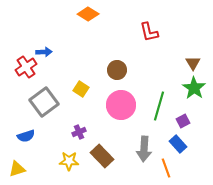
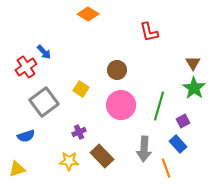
blue arrow: rotated 49 degrees clockwise
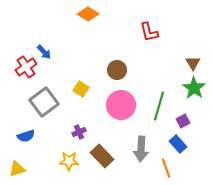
gray arrow: moved 3 px left
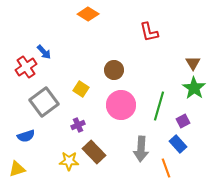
brown circle: moved 3 px left
purple cross: moved 1 px left, 7 px up
brown rectangle: moved 8 px left, 4 px up
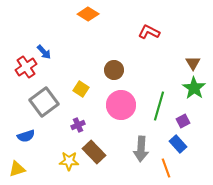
red L-shape: rotated 130 degrees clockwise
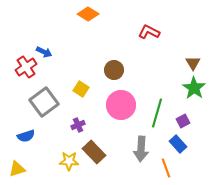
blue arrow: rotated 21 degrees counterclockwise
green line: moved 2 px left, 7 px down
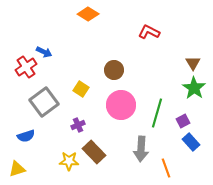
blue rectangle: moved 13 px right, 2 px up
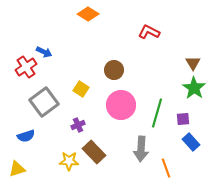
purple square: moved 2 px up; rotated 24 degrees clockwise
